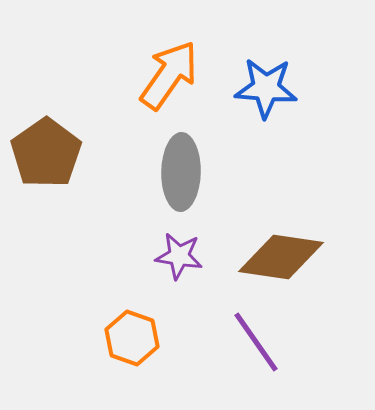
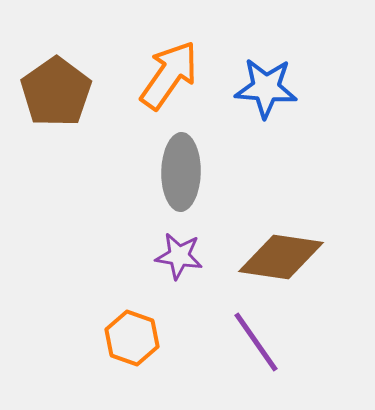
brown pentagon: moved 10 px right, 61 px up
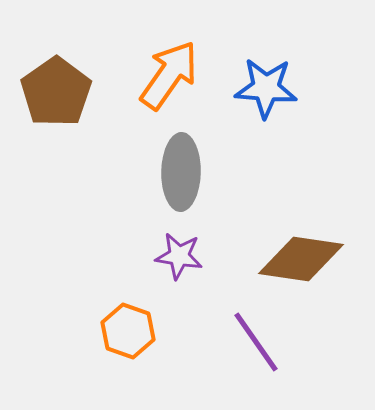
brown diamond: moved 20 px right, 2 px down
orange hexagon: moved 4 px left, 7 px up
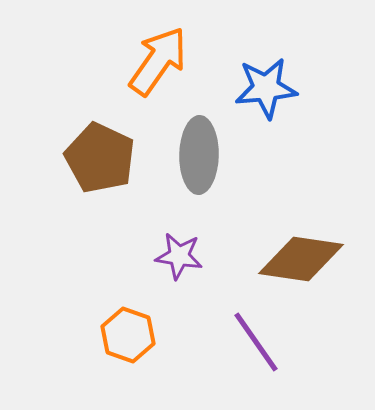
orange arrow: moved 11 px left, 14 px up
blue star: rotated 10 degrees counterclockwise
brown pentagon: moved 44 px right, 66 px down; rotated 12 degrees counterclockwise
gray ellipse: moved 18 px right, 17 px up
orange hexagon: moved 4 px down
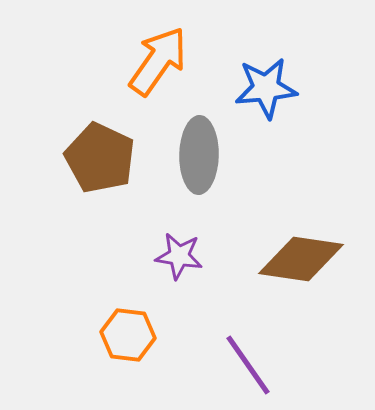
orange hexagon: rotated 12 degrees counterclockwise
purple line: moved 8 px left, 23 px down
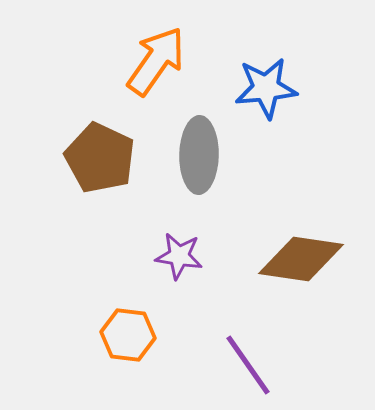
orange arrow: moved 2 px left
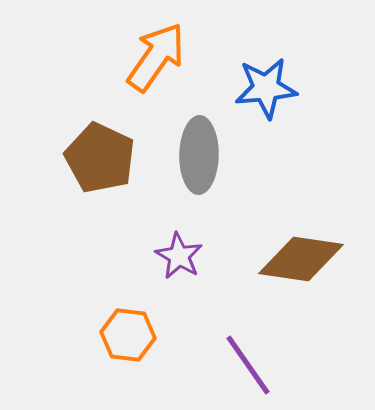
orange arrow: moved 4 px up
purple star: rotated 21 degrees clockwise
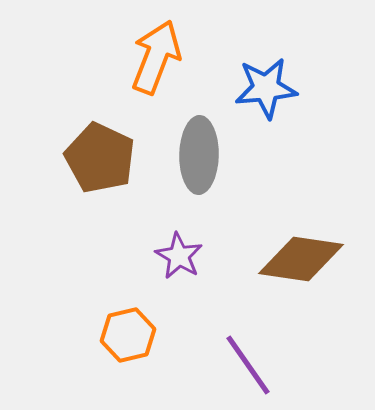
orange arrow: rotated 14 degrees counterclockwise
orange hexagon: rotated 20 degrees counterclockwise
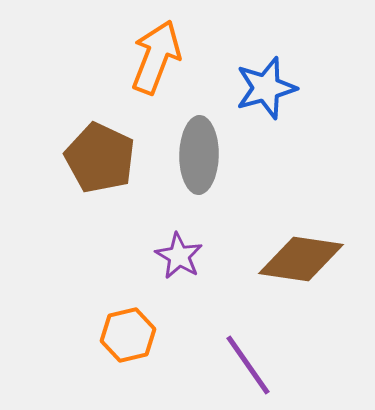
blue star: rotated 10 degrees counterclockwise
